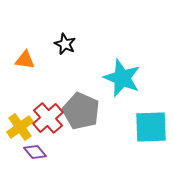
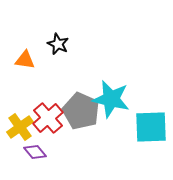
black star: moved 7 px left
cyan star: moved 11 px left, 21 px down; rotated 9 degrees counterclockwise
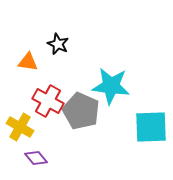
orange triangle: moved 3 px right, 2 px down
cyan star: moved 13 px up; rotated 6 degrees counterclockwise
red cross: moved 17 px up; rotated 20 degrees counterclockwise
yellow cross: rotated 24 degrees counterclockwise
purple diamond: moved 1 px right, 6 px down
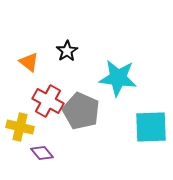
black star: moved 9 px right, 7 px down; rotated 15 degrees clockwise
orange triangle: moved 1 px right; rotated 30 degrees clockwise
cyan star: moved 7 px right, 8 px up
yellow cross: rotated 16 degrees counterclockwise
purple diamond: moved 6 px right, 5 px up
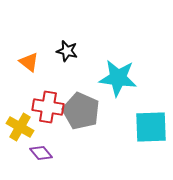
black star: rotated 25 degrees counterclockwise
red cross: moved 6 px down; rotated 20 degrees counterclockwise
yellow cross: rotated 16 degrees clockwise
purple diamond: moved 1 px left
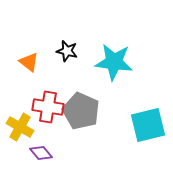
cyan star: moved 4 px left, 16 px up
cyan square: moved 3 px left, 2 px up; rotated 12 degrees counterclockwise
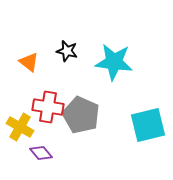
gray pentagon: moved 4 px down
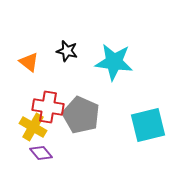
yellow cross: moved 13 px right
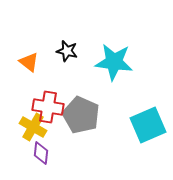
cyan square: rotated 9 degrees counterclockwise
purple diamond: rotated 45 degrees clockwise
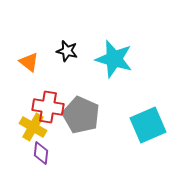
cyan star: moved 3 px up; rotated 9 degrees clockwise
